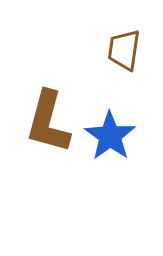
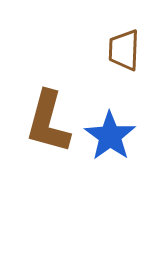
brown trapezoid: rotated 6 degrees counterclockwise
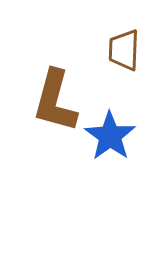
brown L-shape: moved 7 px right, 21 px up
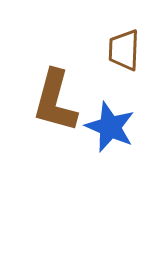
blue star: moved 9 px up; rotated 12 degrees counterclockwise
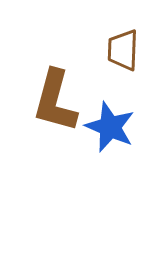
brown trapezoid: moved 1 px left
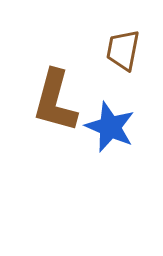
brown trapezoid: rotated 9 degrees clockwise
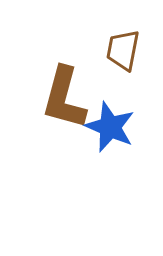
brown L-shape: moved 9 px right, 3 px up
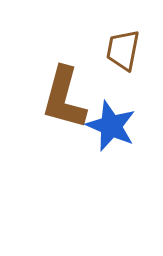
blue star: moved 1 px right, 1 px up
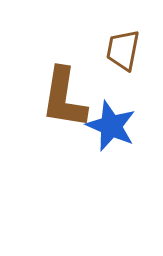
brown L-shape: rotated 6 degrees counterclockwise
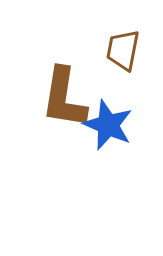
blue star: moved 3 px left, 1 px up
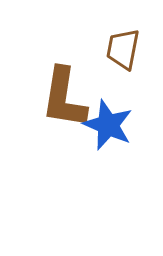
brown trapezoid: moved 1 px up
